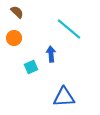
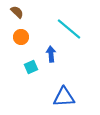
orange circle: moved 7 px right, 1 px up
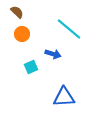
orange circle: moved 1 px right, 3 px up
blue arrow: moved 2 px right; rotated 112 degrees clockwise
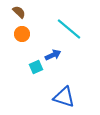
brown semicircle: moved 2 px right
blue arrow: moved 1 px down; rotated 42 degrees counterclockwise
cyan square: moved 5 px right
blue triangle: rotated 20 degrees clockwise
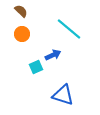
brown semicircle: moved 2 px right, 1 px up
blue triangle: moved 1 px left, 2 px up
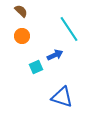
cyan line: rotated 16 degrees clockwise
orange circle: moved 2 px down
blue arrow: moved 2 px right
blue triangle: moved 1 px left, 2 px down
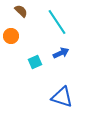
cyan line: moved 12 px left, 7 px up
orange circle: moved 11 px left
blue arrow: moved 6 px right, 2 px up
cyan square: moved 1 px left, 5 px up
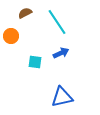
brown semicircle: moved 4 px right, 2 px down; rotated 72 degrees counterclockwise
cyan square: rotated 32 degrees clockwise
blue triangle: rotated 30 degrees counterclockwise
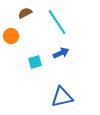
cyan square: rotated 24 degrees counterclockwise
